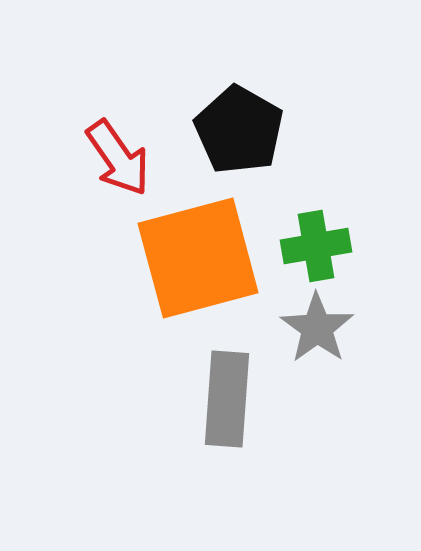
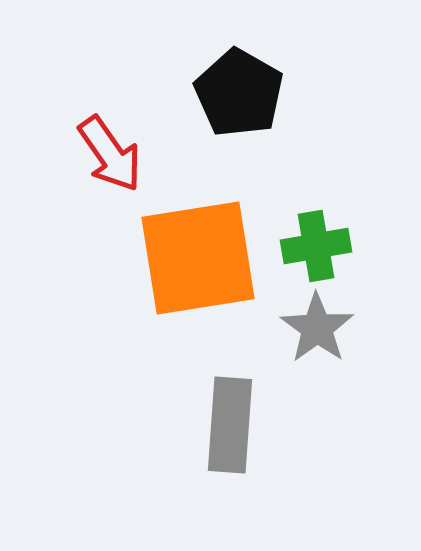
black pentagon: moved 37 px up
red arrow: moved 8 px left, 4 px up
orange square: rotated 6 degrees clockwise
gray rectangle: moved 3 px right, 26 px down
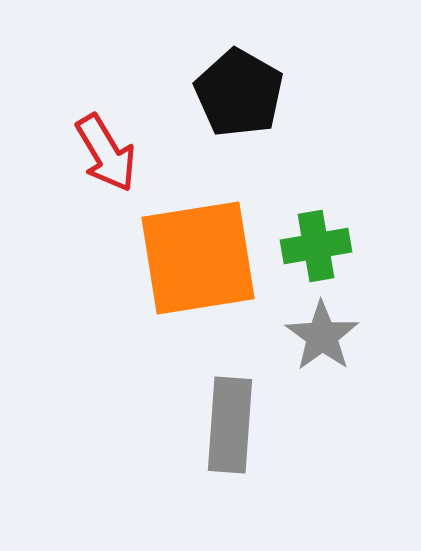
red arrow: moved 4 px left, 1 px up; rotated 4 degrees clockwise
gray star: moved 5 px right, 8 px down
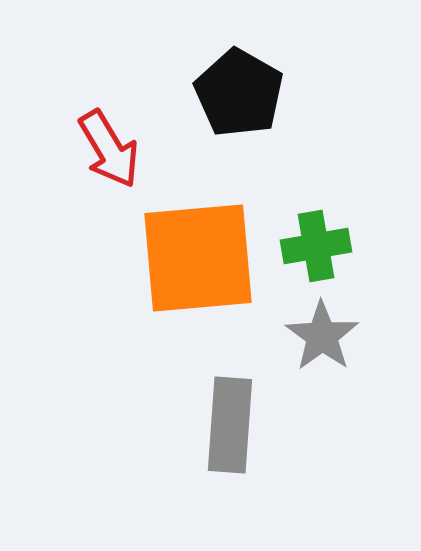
red arrow: moved 3 px right, 4 px up
orange square: rotated 4 degrees clockwise
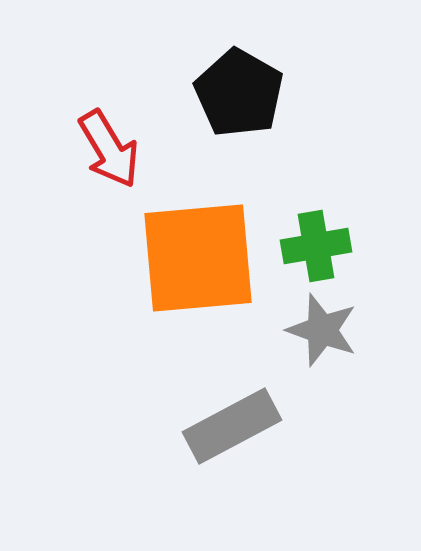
gray star: moved 6 px up; rotated 16 degrees counterclockwise
gray rectangle: moved 2 px right, 1 px down; rotated 58 degrees clockwise
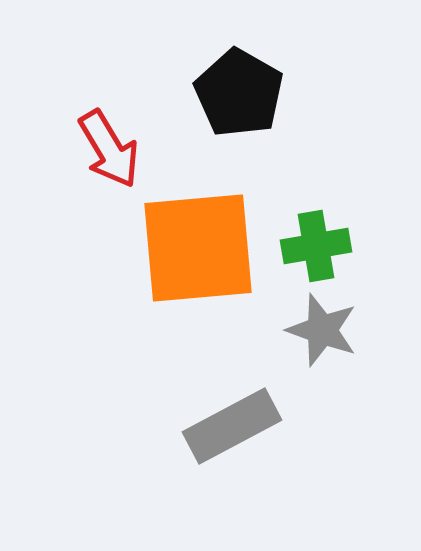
orange square: moved 10 px up
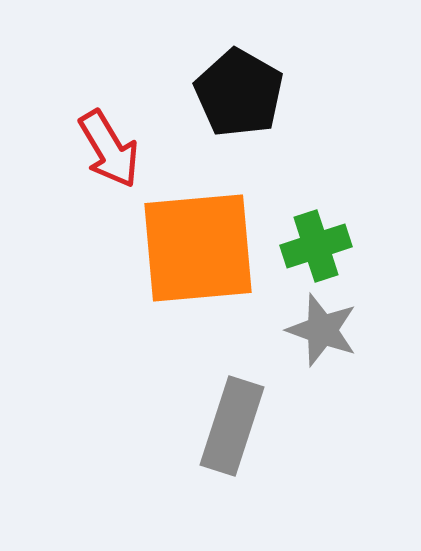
green cross: rotated 8 degrees counterclockwise
gray rectangle: rotated 44 degrees counterclockwise
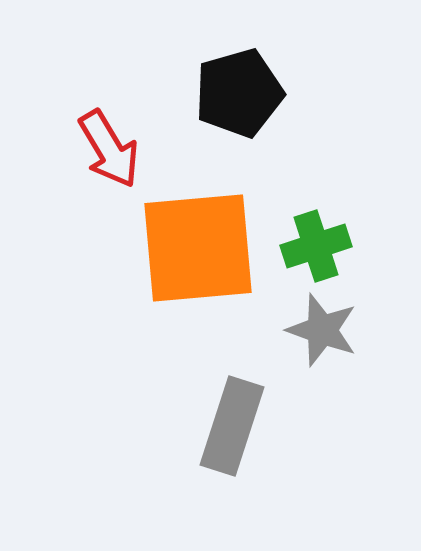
black pentagon: rotated 26 degrees clockwise
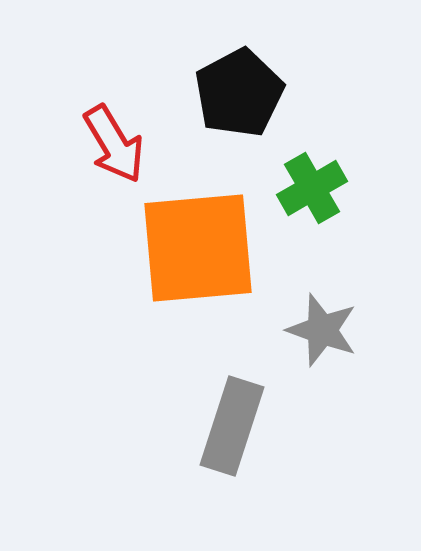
black pentagon: rotated 12 degrees counterclockwise
red arrow: moved 5 px right, 5 px up
green cross: moved 4 px left, 58 px up; rotated 12 degrees counterclockwise
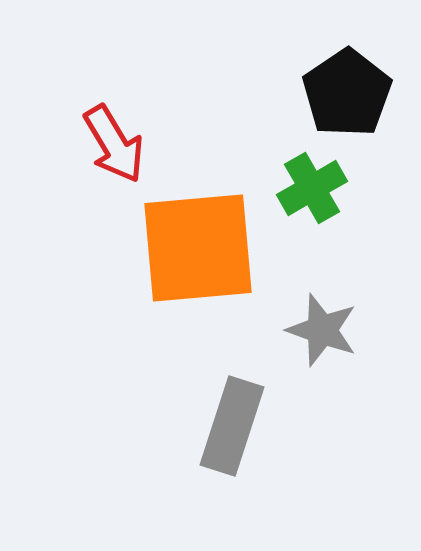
black pentagon: moved 108 px right; rotated 6 degrees counterclockwise
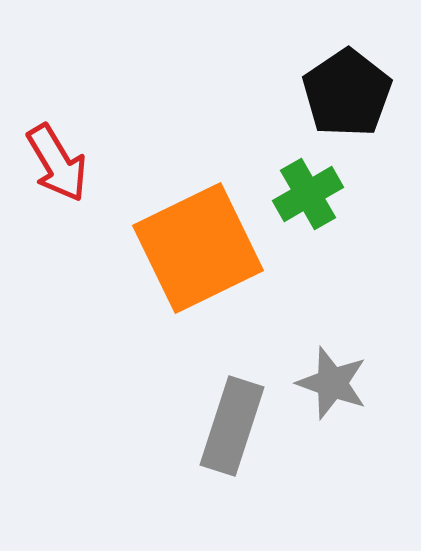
red arrow: moved 57 px left, 19 px down
green cross: moved 4 px left, 6 px down
orange square: rotated 21 degrees counterclockwise
gray star: moved 10 px right, 53 px down
